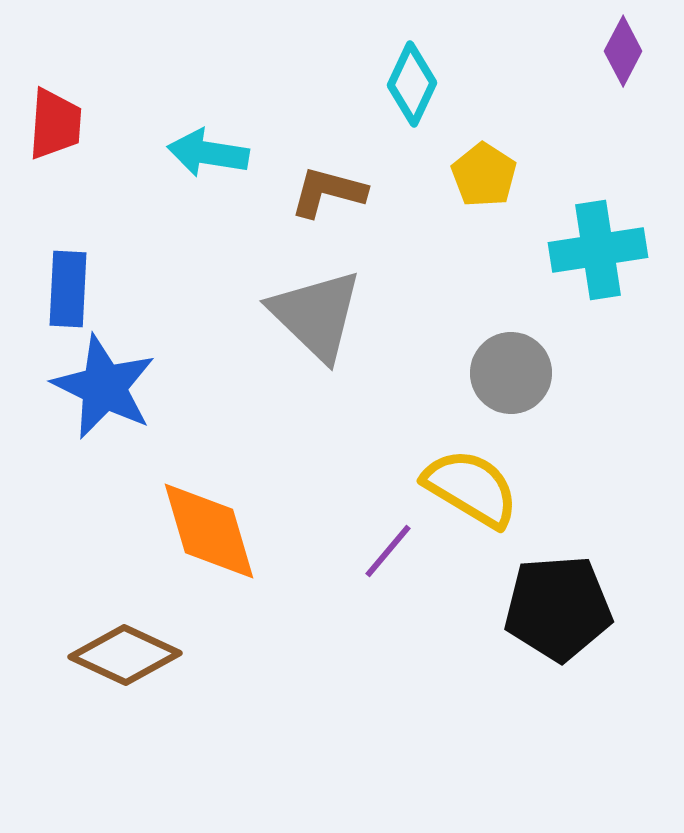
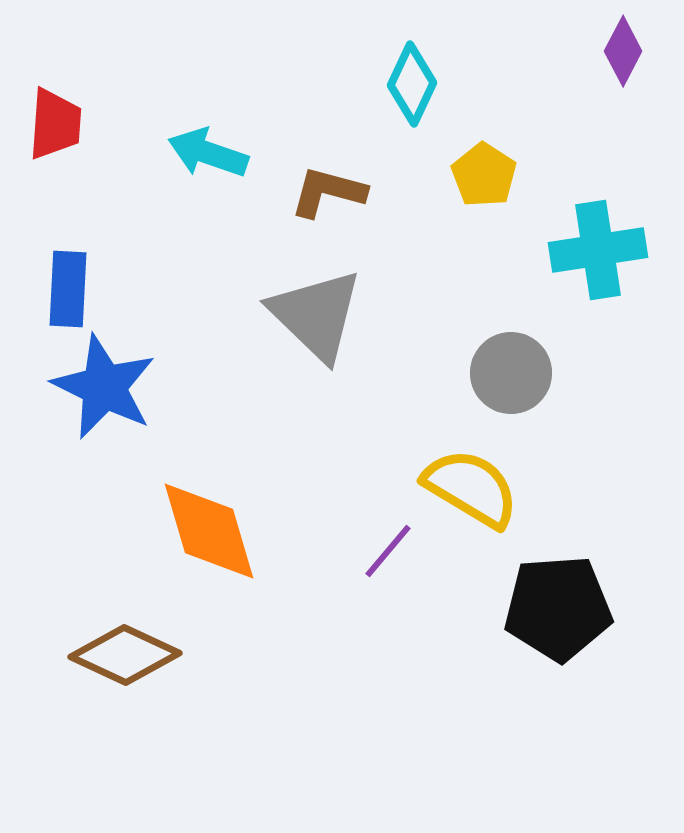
cyan arrow: rotated 10 degrees clockwise
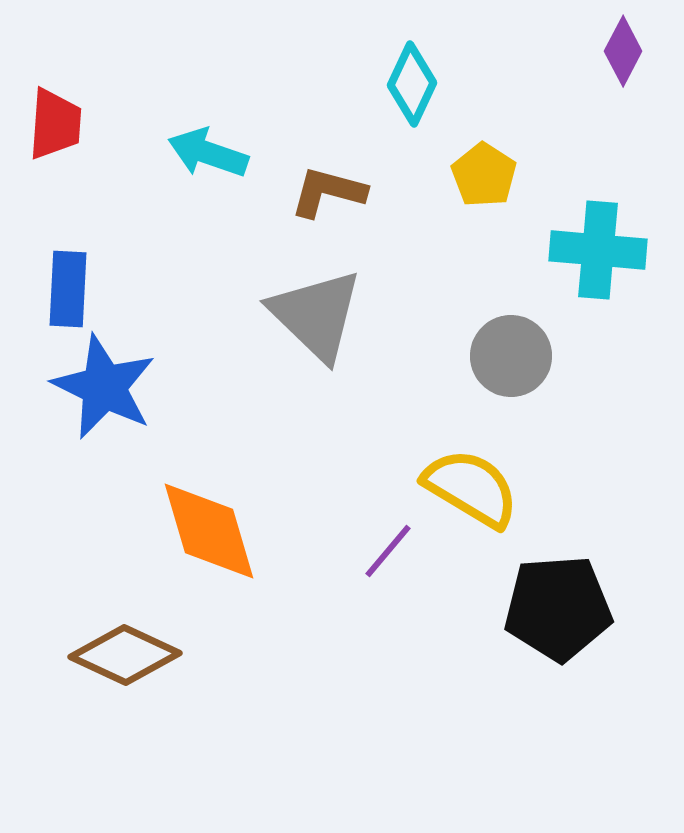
cyan cross: rotated 14 degrees clockwise
gray circle: moved 17 px up
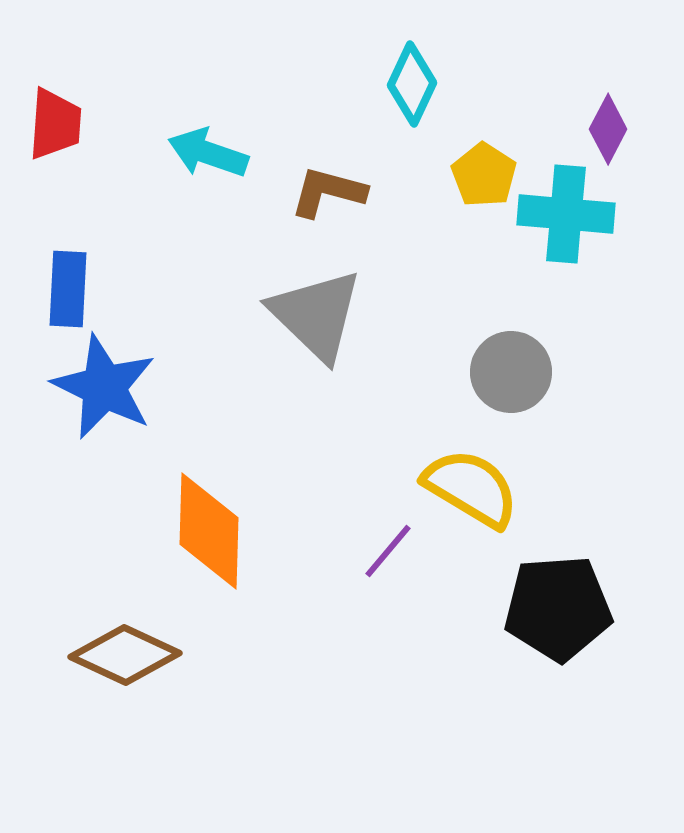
purple diamond: moved 15 px left, 78 px down
cyan cross: moved 32 px left, 36 px up
gray circle: moved 16 px down
orange diamond: rotated 18 degrees clockwise
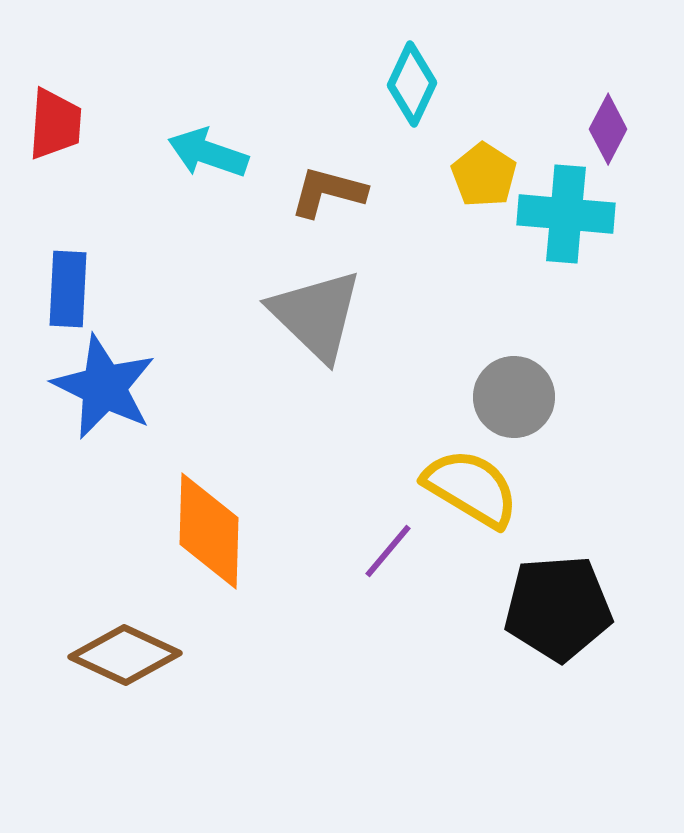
gray circle: moved 3 px right, 25 px down
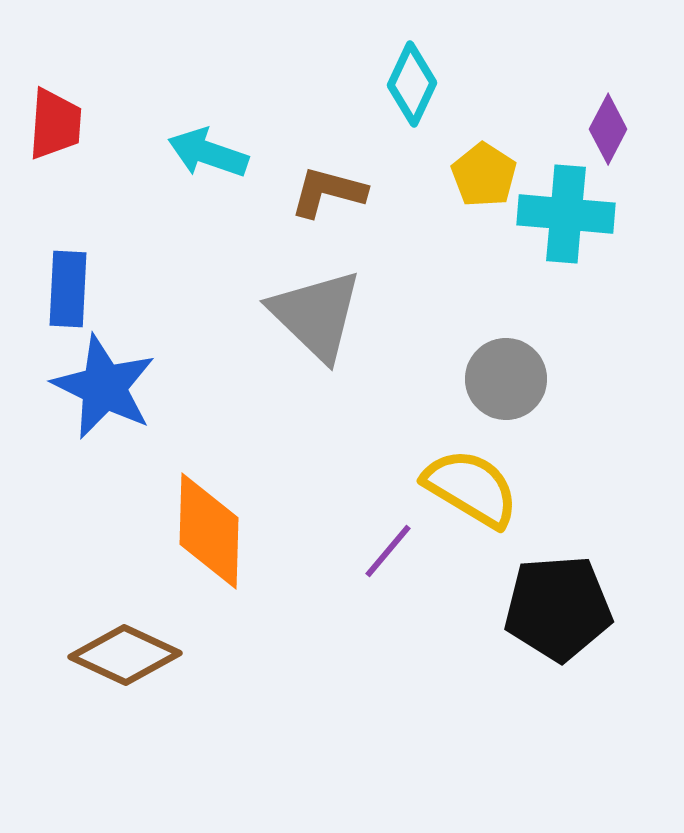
gray circle: moved 8 px left, 18 px up
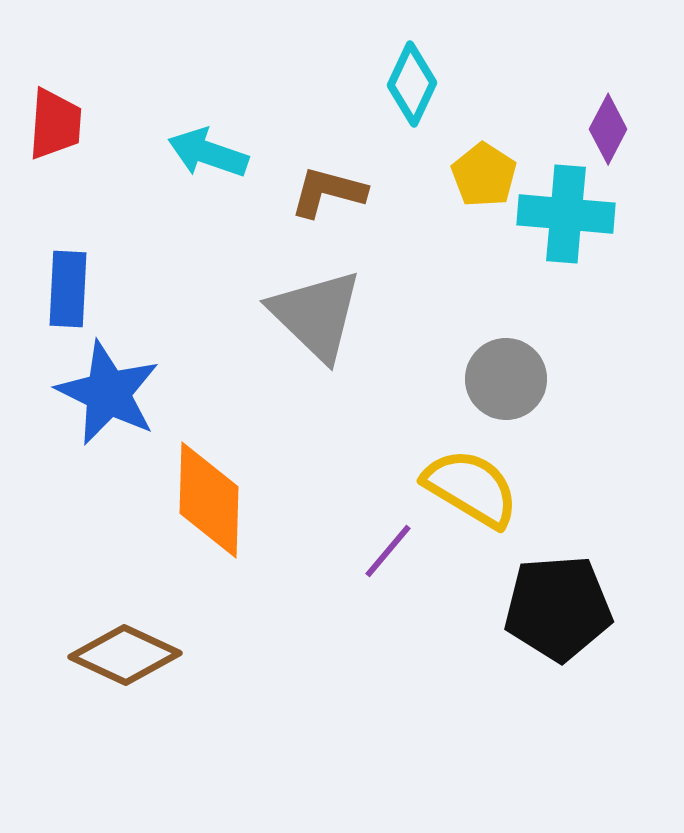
blue star: moved 4 px right, 6 px down
orange diamond: moved 31 px up
